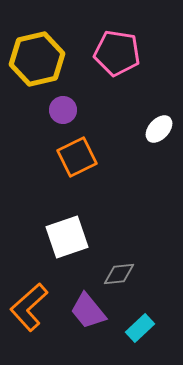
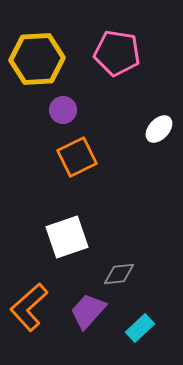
yellow hexagon: rotated 10 degrees clockwise
purple trapezoid: rotated 81 degrees clockwise
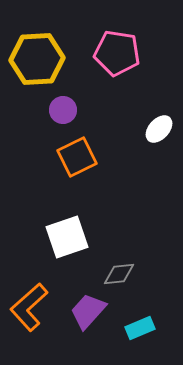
cyan rectangle: rotated 20 degrees clockwise
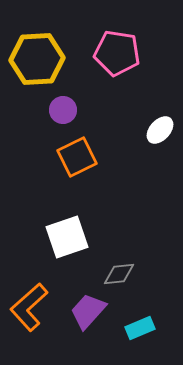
white ellipse: moved 1 px right, 1 px down
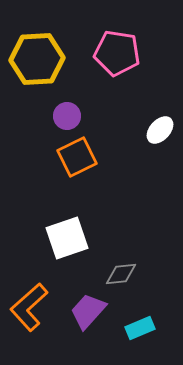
purple circle: moved 4 px right, 6 px down
white square: moved 1 px down
gray diamond: moved 2 px right
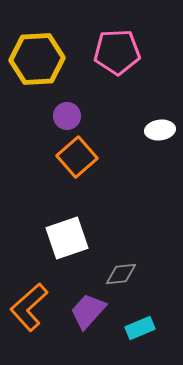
pink pentagon: moved 1 px up; rotated 12 degrees counterclockwise
white ellipse: rotated 40 degrees clockwise
orange square: rotated 15 degrees counterclockwise
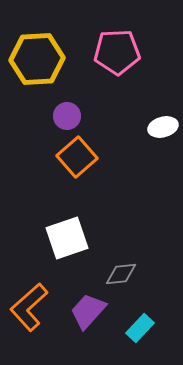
white ellipse: moved 3 px right, 3 px up; rotated 8 degrees counterclockwise
cyan rectangle: rotated 24 degrees counterclockwise
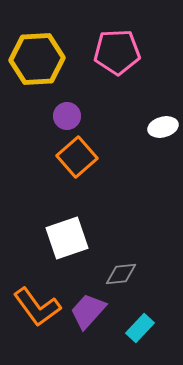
orange L-shape: moved 8 px right; rotated 84 degrees counterclockwise
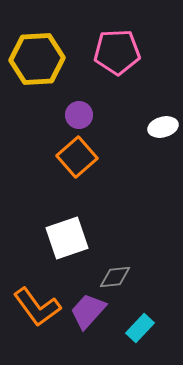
purple circle: moved 12 px right, 1 px up
gray diamond: moved 6 px left, 3 px down
